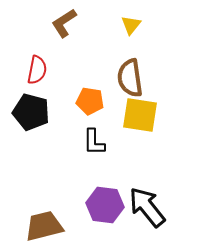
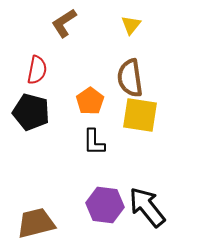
orange pentagon: rotated 28 degrees clockwise
brown trapezoid: moved 8 px left, 3 px up
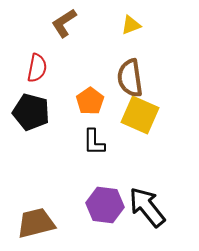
yellow triangle: rotated 30 degrees clockwise
red semicircle: moved 2 px up
yellow square: rotated 15 degrees clockwise
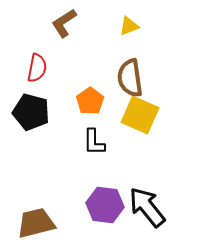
yellow triangle: moved 2 px left, 1 px down
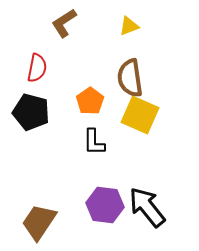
brown trapezoid: moved 3 px right, 1 px up; rotated 42 degrees counterclockwise
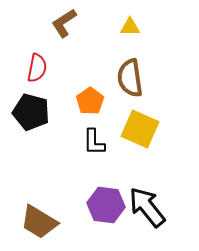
yellow triangle: moved 1 px right, 1 px down; rotated 20 degrees clockwise
yellow square: moved 14 px down
purple hexagon: moved 1 px right
brown trapezoid: rotated 93 degrees counterclockwise
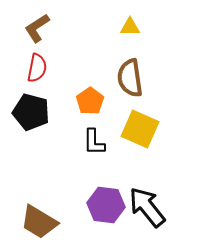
brown L-shape: moved 27 px left, 5 px down
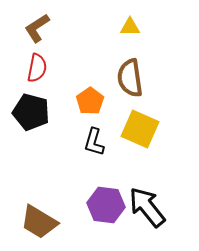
black L-shape: rotated 16 degrees clockwise
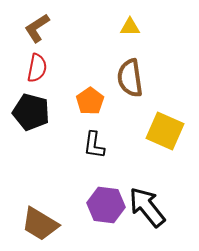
yellow square: moved 25 px right, 2 px down
black L-shape: moved 3 px down; rotated 8 degrees counterclockwise
brown trapezoid: moved 1 px right, 2 px down
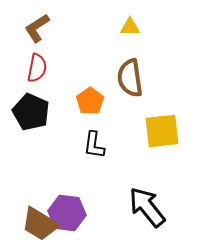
black pentagon: rotated 9 degrees clockwise
yellow square: moved 3 px left; rotated 30 degrees counterclockwise
purple hexagon: moved 39 px left, 8 px down
